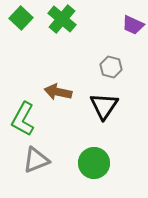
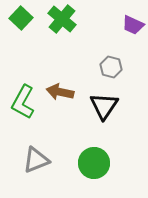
brown arrow: moved 2 px right
green L-shape: moved 17 px up
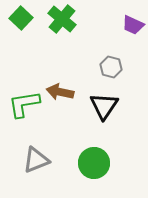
green L-shape: moved 1 px right, 2 px down; rotated 52 degrees clockwise
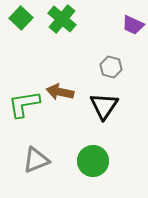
green circle: moved 1 px left, 2 px up
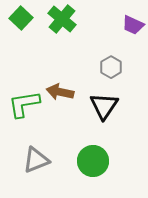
gray hexagon: rotated 15 degrees clockwise
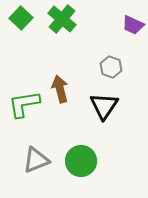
gray hexagon: rotated 10 degrees counterclockwise
brown arrow: moved 3 px up; rotated 64 degrees clockwise
green circle: moved 12 px left
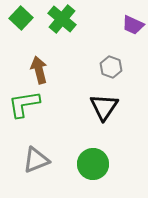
brown arrow: moved 21 px left, 19 px up
black triangle: moved 1 px down
green circle: moved 12 px right, 3 px down
